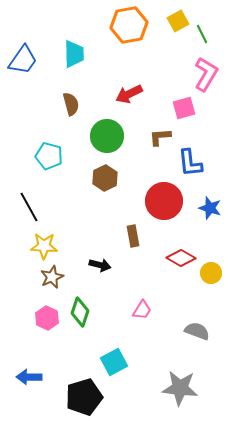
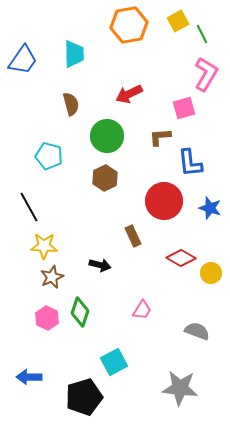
brown rectangle: rotated 15 degrees counterclockwise
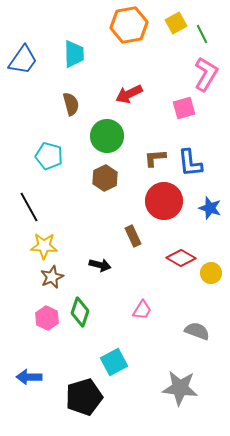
yellow square: moved 2 px left, 2 px down
brown L-shape: moved 5 px left, 21 px down
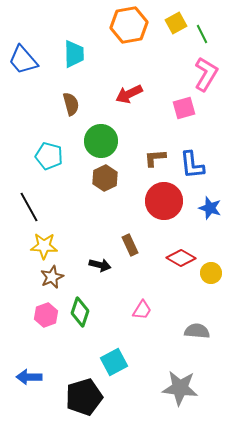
blue trapezoid: rotated 104 degrees clockwise
green circle: moved 6 px left, 5 px down
blue L-shape: moved 2 px right, 2 px down
brown rectangle: moved 3 px left, 9 px down
pink hexagon: moved 1 px left, 3 px up; rotated 15 degrees clockwise
gray semicircle: rotated 15 degrees counterclockwise
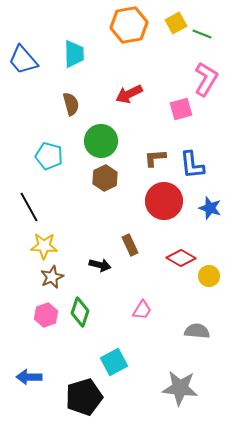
green line: rotated 42 degrees counterclockwise
pink L-shape: moved 5 px down
pink square: moved 3 px left, 1 px down
yellow circle: moved 2 px left, 3 px down
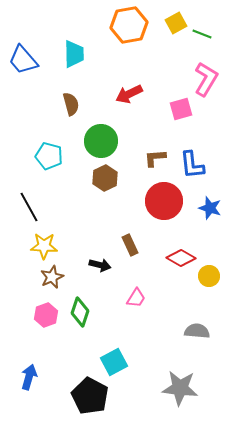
pink trapezoid: moved 6 px left, 12 px up
blue arrow: rotated 105 degrees clockwise
black pentagon: moved 6 px right, 1 px up; rotated 27 degrees counterclockwise
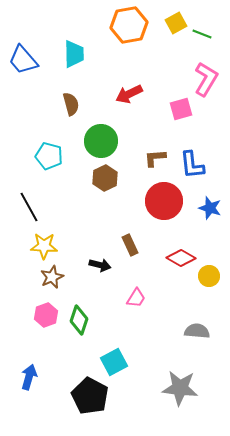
green diamond: moved 1 px left, 8 px down
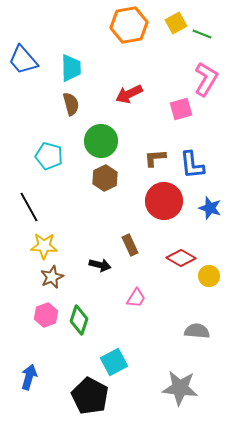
cyan trapezoid: moved 3 px left, 14 px down
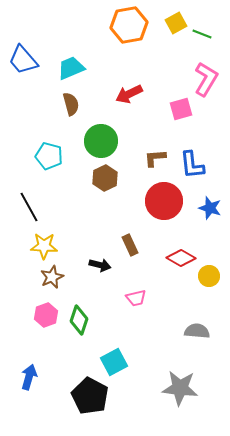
cyan trapezoid: rotated 112 degrees counterclockwise
pink trapezoid: rotated 45 degrees clockwise
